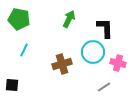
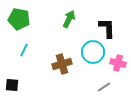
black L-shape: moved 2 px right
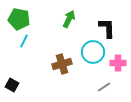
cyan line: moved 9 px up
pink cross: rotated 14 degrees counterclockwise
black square: rotated 24 degrees clockwise
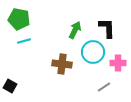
green arrow: moved 6 px right, 11 px down
cyan line: rotated 48 degrees clockwise
brown cross: rotated 24 degrees clockwise
black square: moved 2 px left, 1 px down
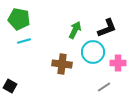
black L-shape: rotated 70 degrees clockwise
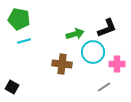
green arrow: moved 4 px down; rotated 48 degrees clockwise
pink cross: moved 1 px left, 1 px down
black square: moved 2 px right, 1 px down
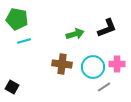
green pentagon: moved 2 px left
cyan circle: moved 15 px down
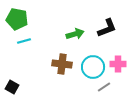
pink cross: moved 1 px right
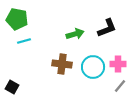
gray line: moved 16 px right, 1 px up; rotated 16 degrees counterclockwise
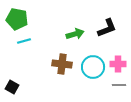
gray line: moved 1 px left, 1 px up; rotated 48 degrees clockwise
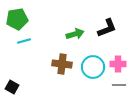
green pentagon: rotated 20 degrees counterclockwise
